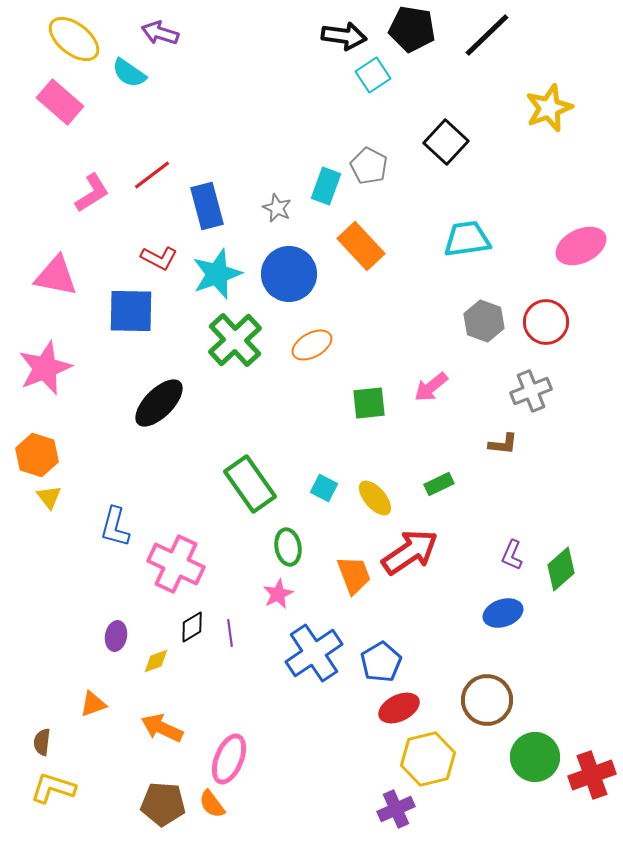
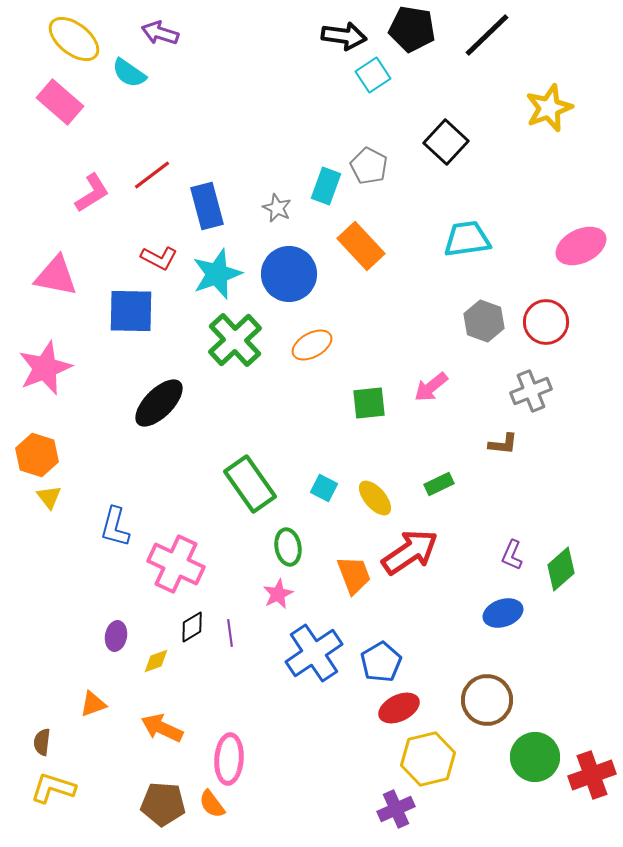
pink ellipse at (229, 759): rotated 18 degrees counterclockwise
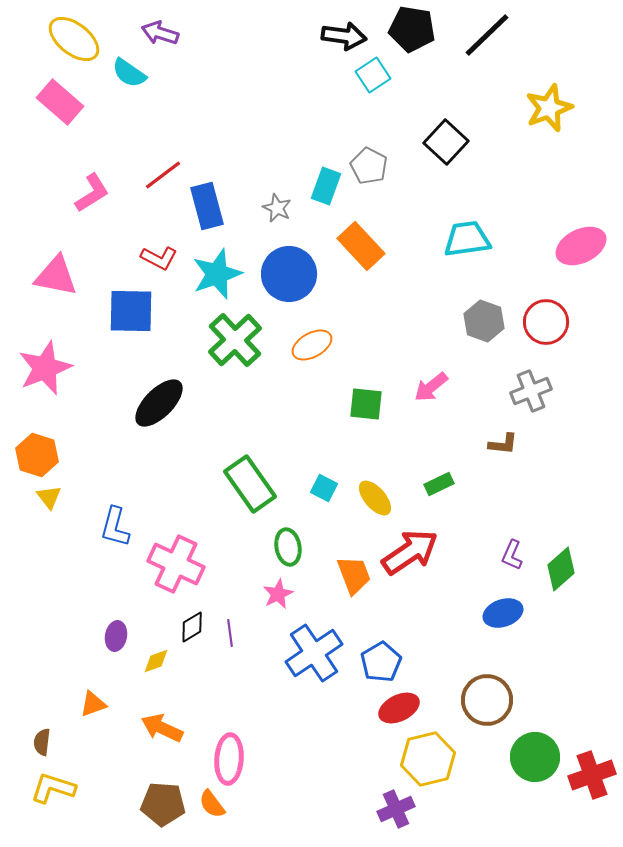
red line at (152, 175): moved 11 px right
green square at (369, 403): moved 3 px left, 1 px down; rotated 12 degrees clockwise
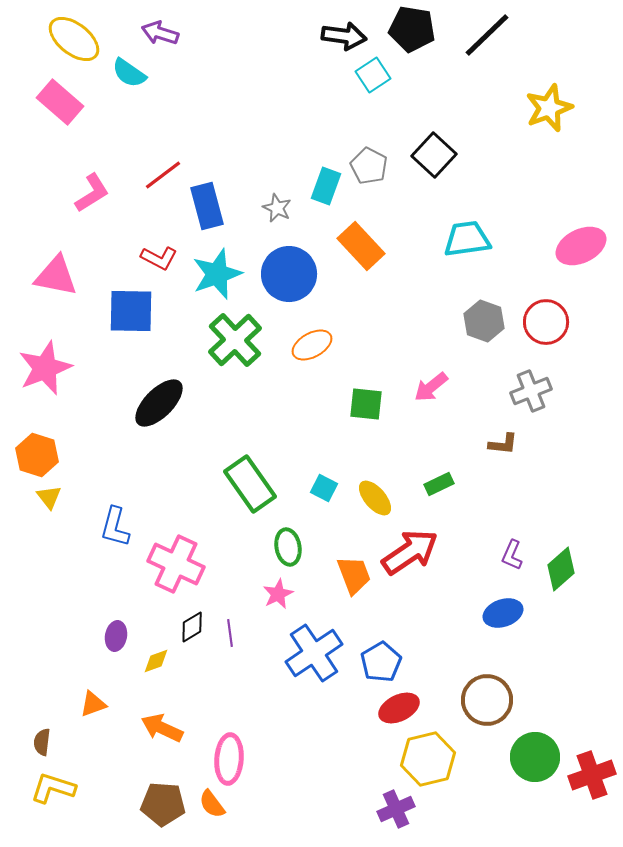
black square at (446, 142): moved 12 px left, 13 px down
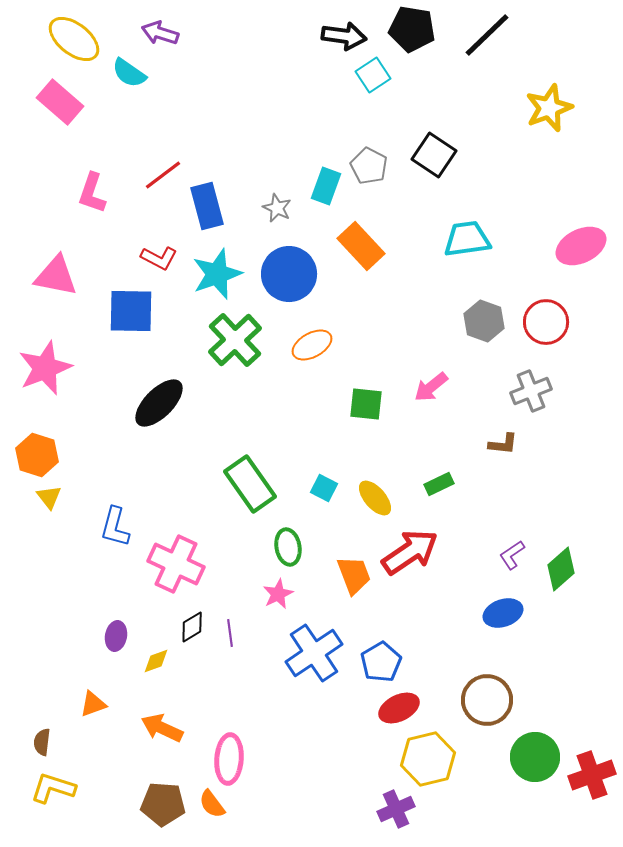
black square at (434, 155): rotated 9 degrees counterclockwise
pink L-shape at (92, 193): rotated 141 degrees clockwise
purple L-shape at (512, 555): rotated 32 degrees clockwise
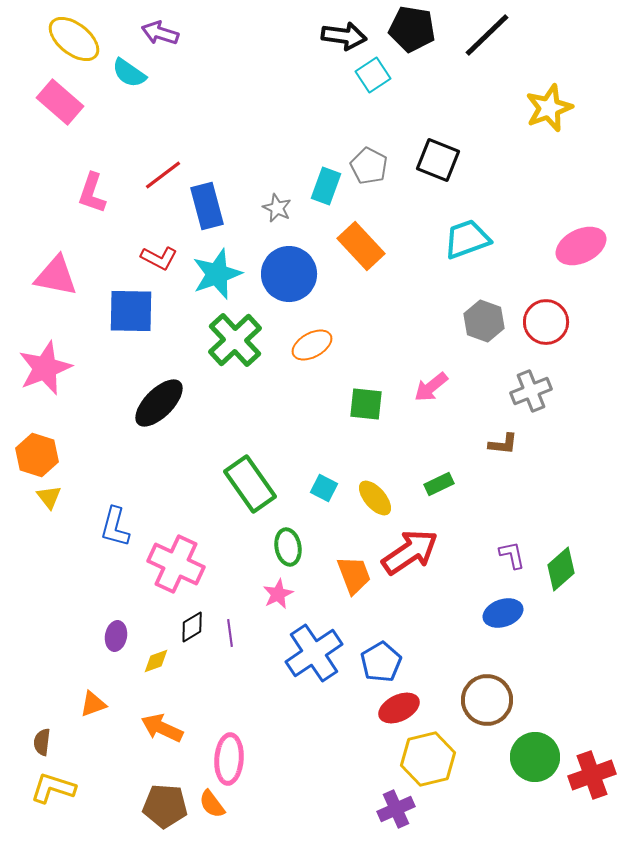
black square at (434, 155): moved 4 px right, 5 px down; rotated 12 degrees counterclockwise
cyan trapezoid at (467, 239): rotated 12 degrees counterclockwise
purple L-shape at (512, 555): rotated 112 degrees clockwise
brown pentagon at (163, 804): moved 2 px right, 2 px down
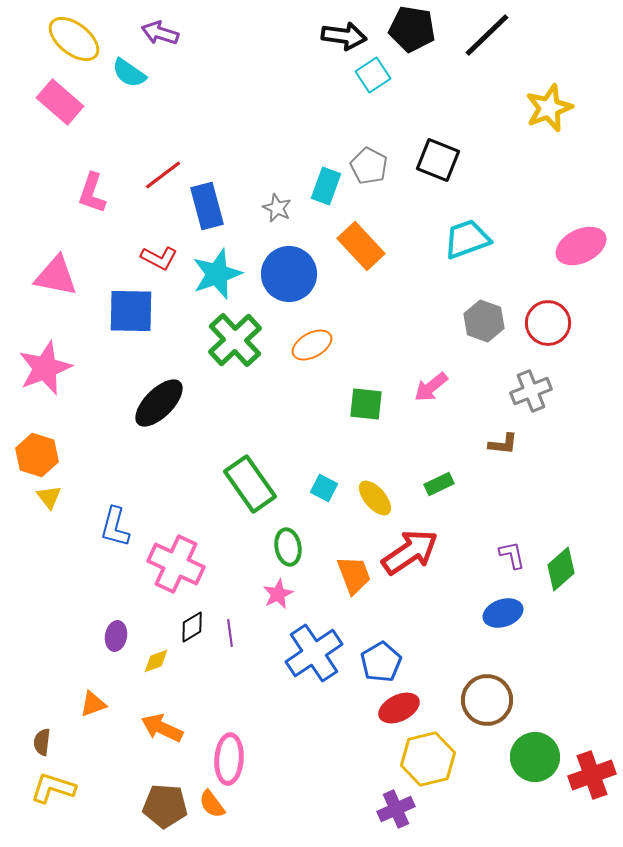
red circle at (546, 322): moved 2 px right, 1 px down
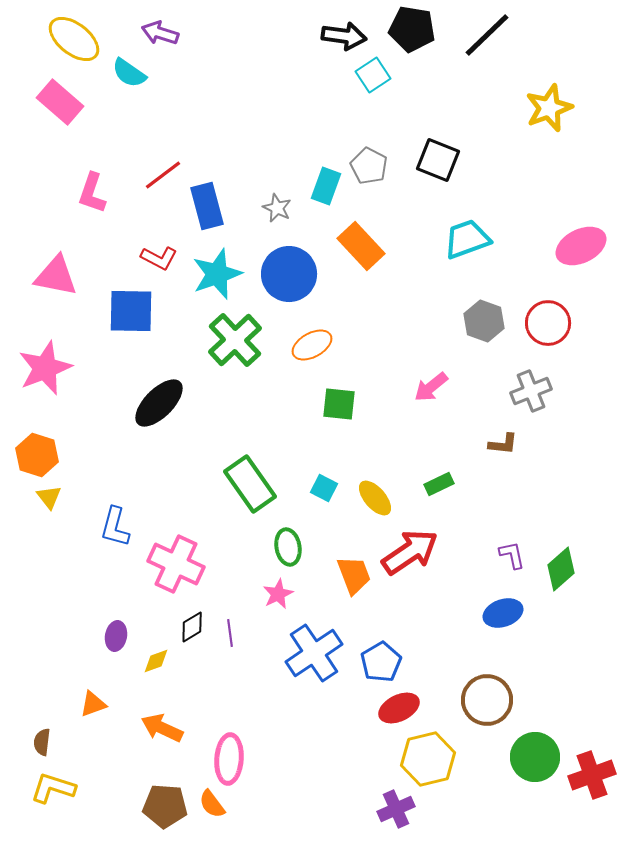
green square at (366, 404): moved 27 px left
